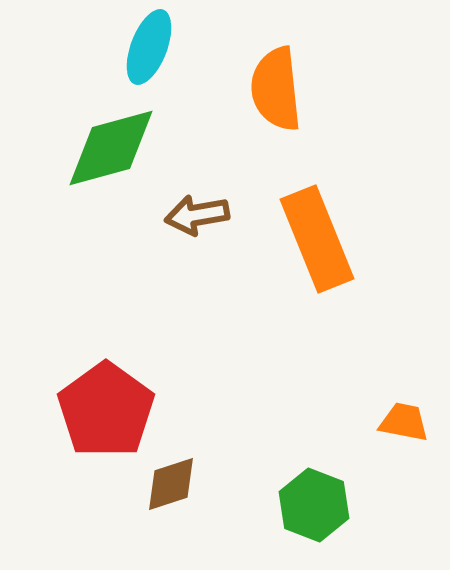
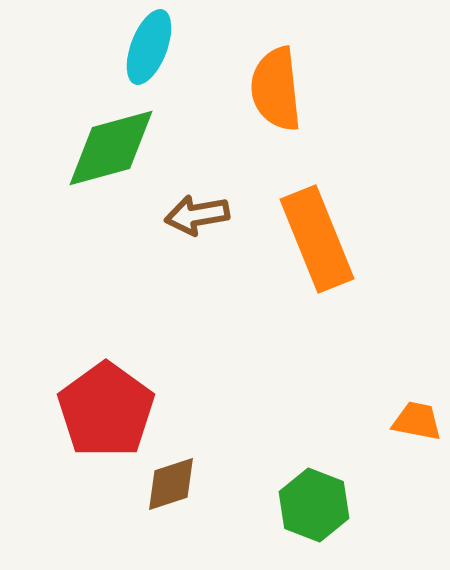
orange trapezoid: moved 13 px right, 1 px up
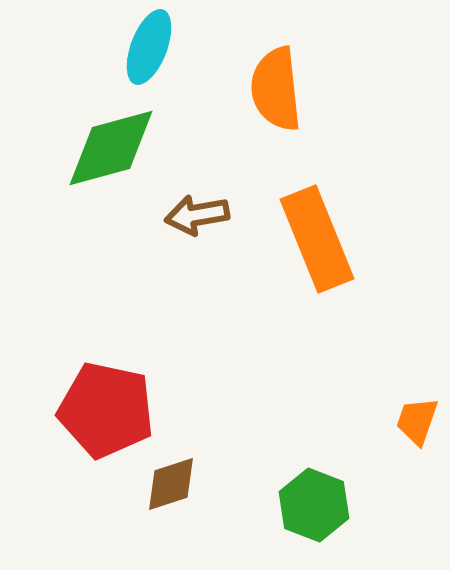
red pentagon: rotated 24 degrees counterclockwise
orange trapezoid: rotated 82 degrees counterclockwise
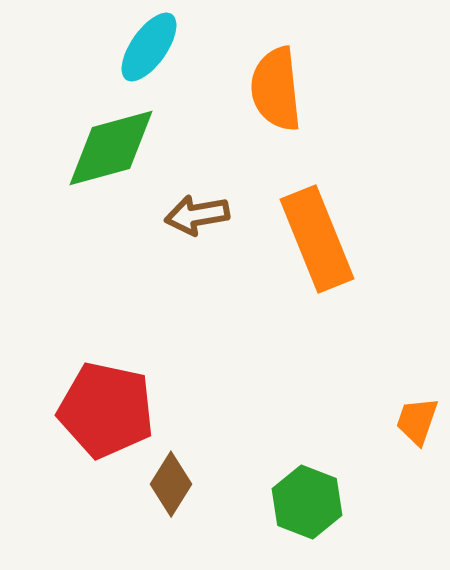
cyan ellipse: rotated 14 degrees clockwise
brown diamond: rotated 40 degrees counterclockwise
green hexagon: moved 7 px left, 3 px up
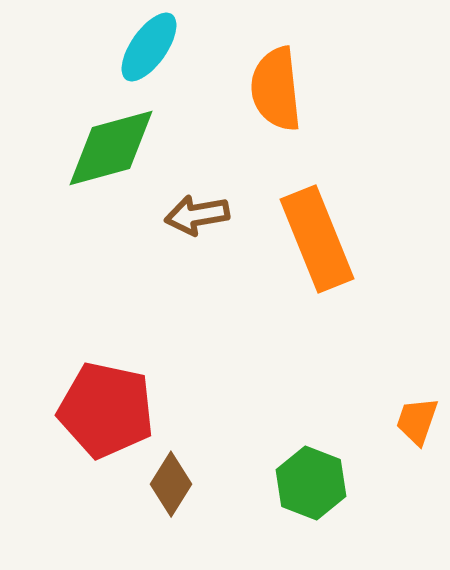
green hexagon: moved 4 px right, 19 px up
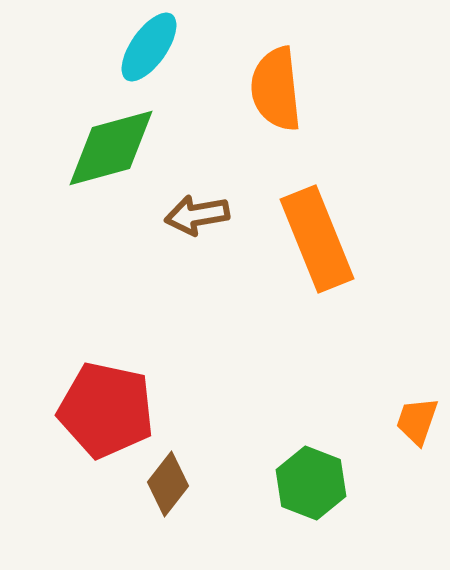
brown diamond: moved 3 px left; rotated 6 degrees clockwise
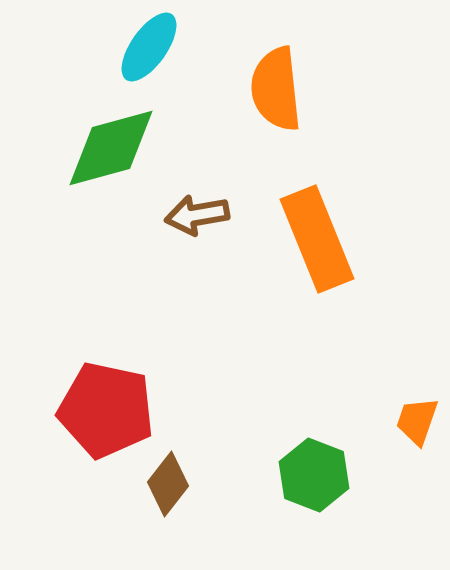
green hexagon: moved 3 px right, 8 px up
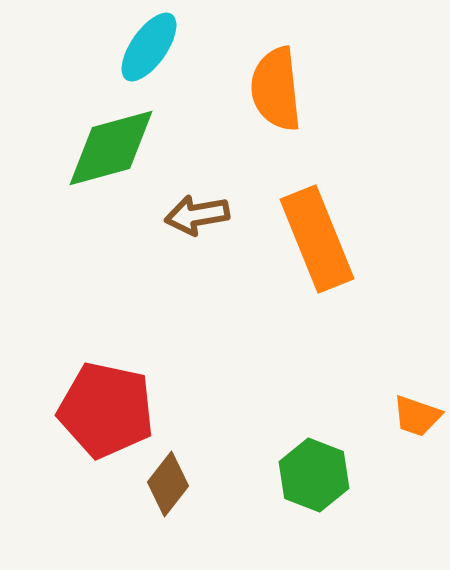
orange trapezoid: moved 5 px up; rotated 90 degrees counterclockwise
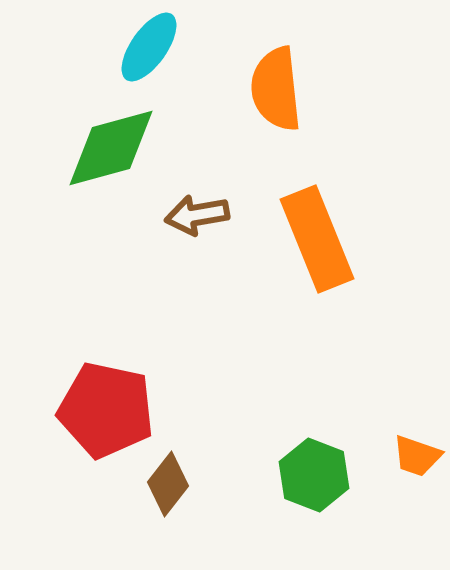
orange trapezoid: moved 40 px down
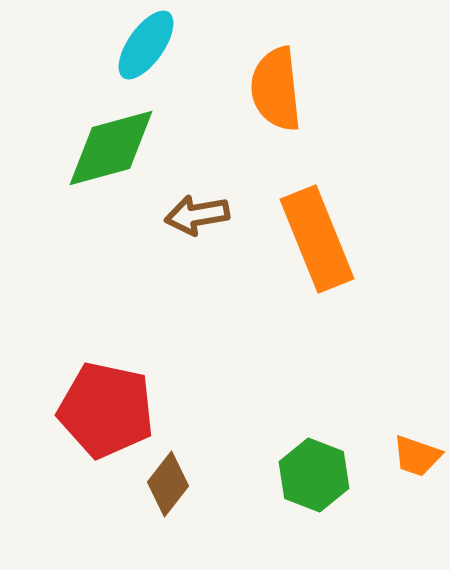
cyan ellipse: moved 3 px left, 2 px up
